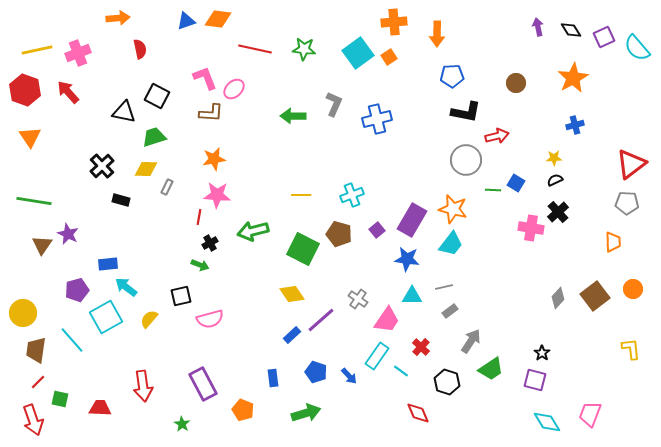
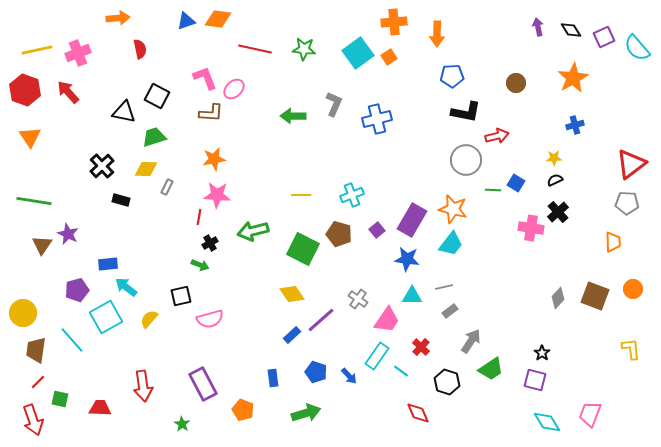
brown square at (595, 296): rotated 32 degrees counterclockwise
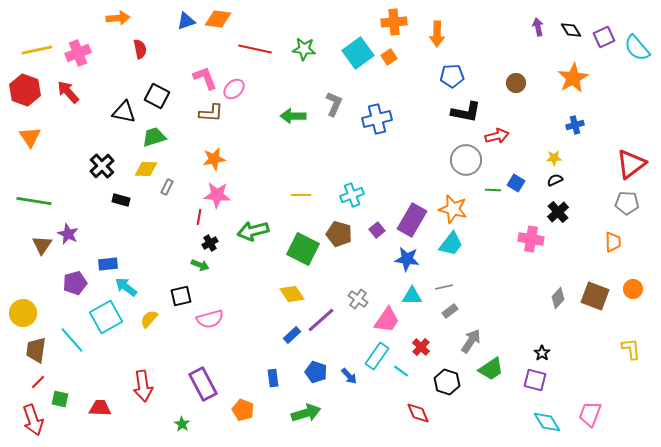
pink cross at (531, 228): moved 11 px down
purple pentagon at (77, 290): moved 2 px left, 7 px up
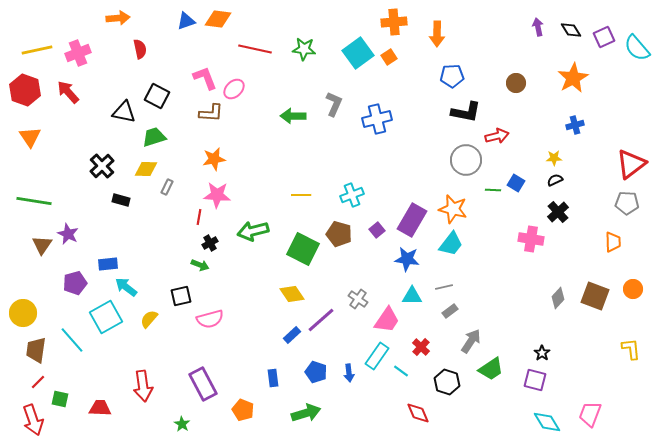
blue arrow at (349, 376): moved 3 px up; rotated 36 degrees clockwise
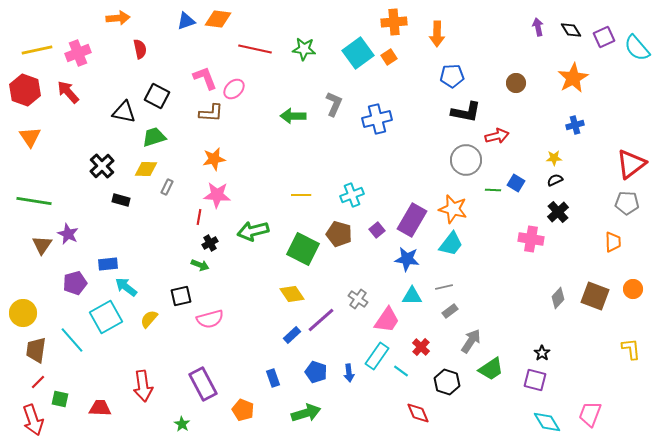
blue rectangle at (273, 378): rotated 12 degrees counterclockwise
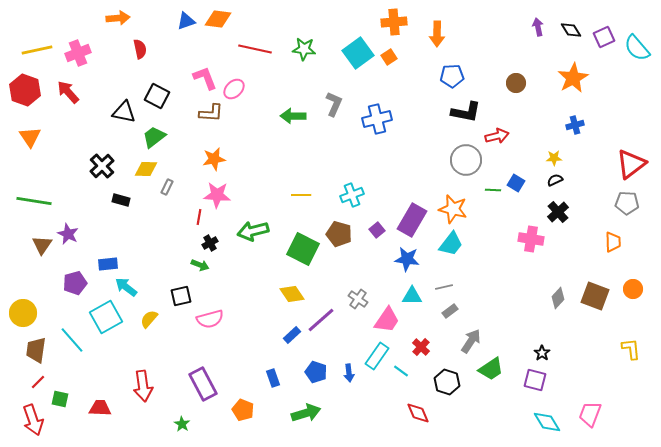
green trapezoid at (154, 137): rotated 20 degrees counterclockwise
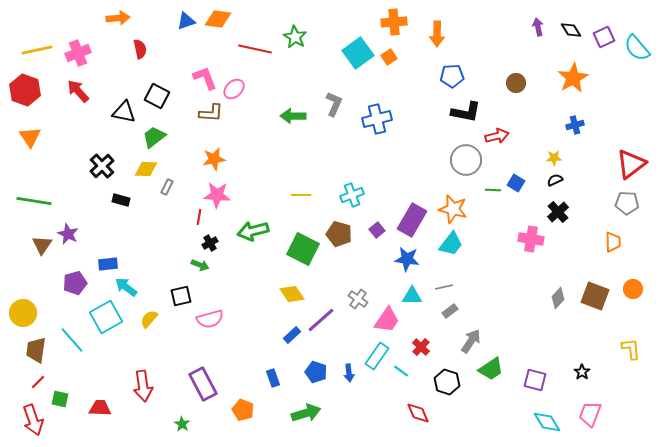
green star at (304, 49): moved 9 px left, 12 px up; rotated 25 degrees clockwise
red arrow at (68, 92): moved 10 px right, 1 px up
black star at (542, 353): moved 40 px right, 19 px down
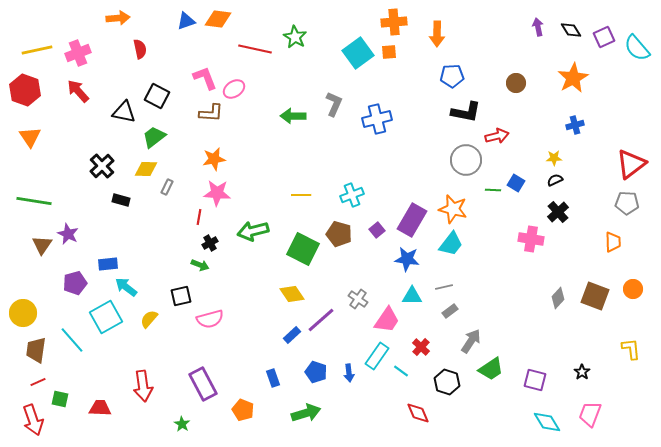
orange square at (389, 57): moved 5 px up; rotated 28 degrees clockwise
pink ellipse at (234, 89): rotated 10 degrees clockwise
pink star at (217, 195): moved 2 px up
red line at (38, 382): rotated 21 degrees clockwise
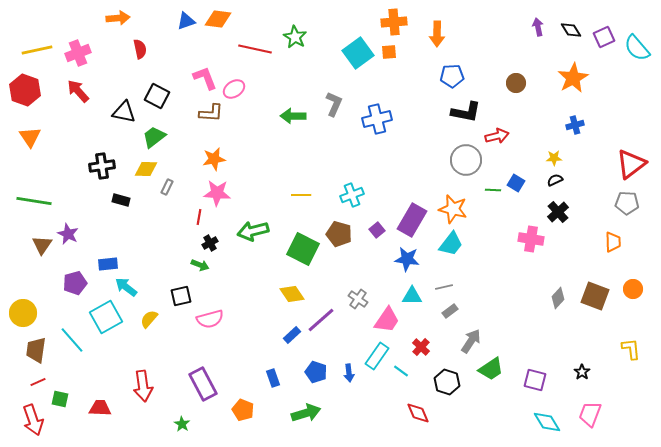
black cross at (102, 166): rotated 35 degrees clockwise
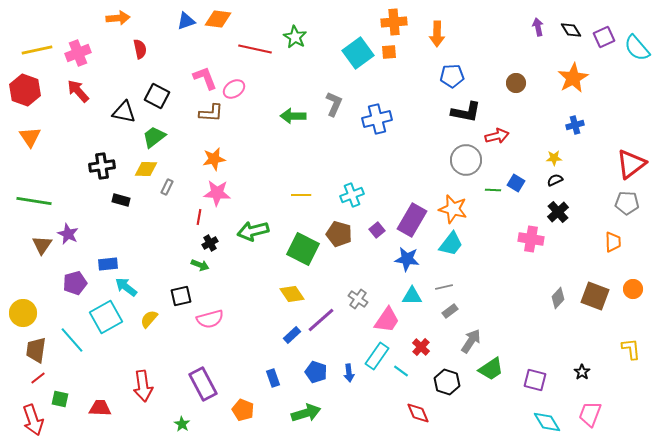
red line at (38, 382): moved 4 px up; rotated 14 degrees counterclockwise
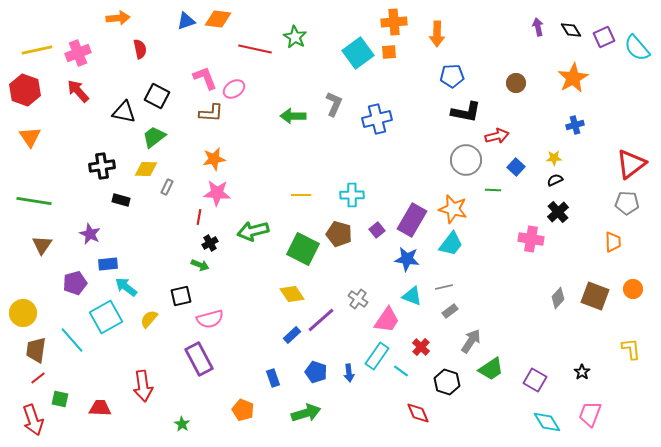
blue square at (516, 183): moved 16 px up; rotated 12 degrees clockwise
cyan cross at (352, 195): rotated 20 degrees clockwise
purple star at (68, 234): moved 22 px right
cyan triangle at (412, 296): rotated 20 degrees clockwise
purple square at (535, 380): rotated 15 degrees clockwise
purple rectangle at (203, 384): moved 4 px left, 25 px up
